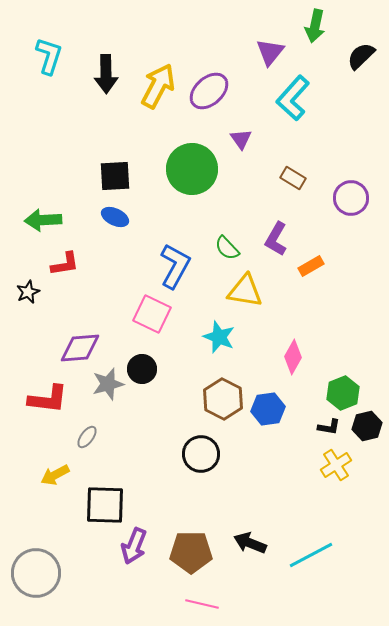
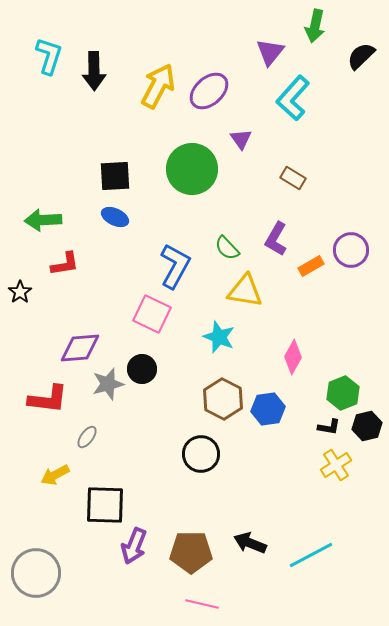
black arrow at (106, 74): moved 12 px left, 3 px up
purple circle at (351, 198): moved 52 px down
black star at (28, 292): moved 8 px left; rotated 10 degrees counterclockwise
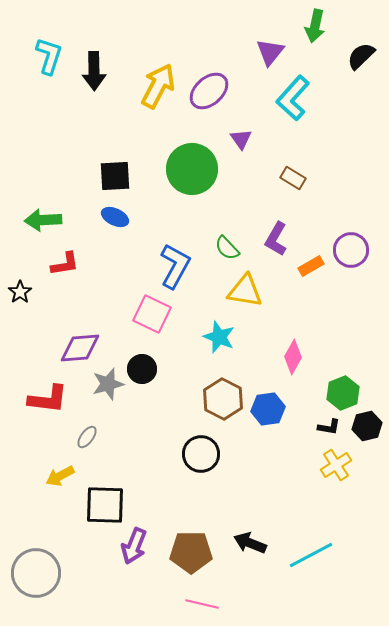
yellow arrow at (55, 475): moved 5 px right, 1 px down
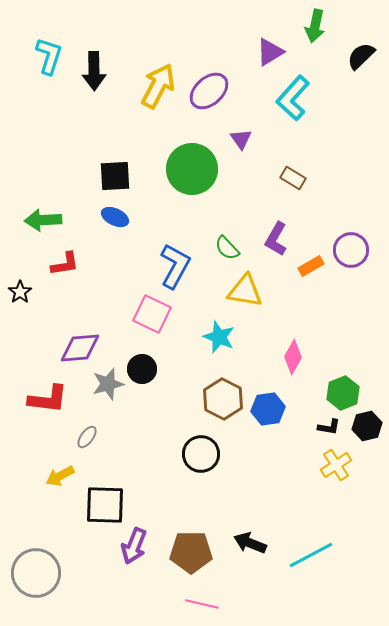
purple triangle at (270, 52): rotated 20 degrees clockwise
